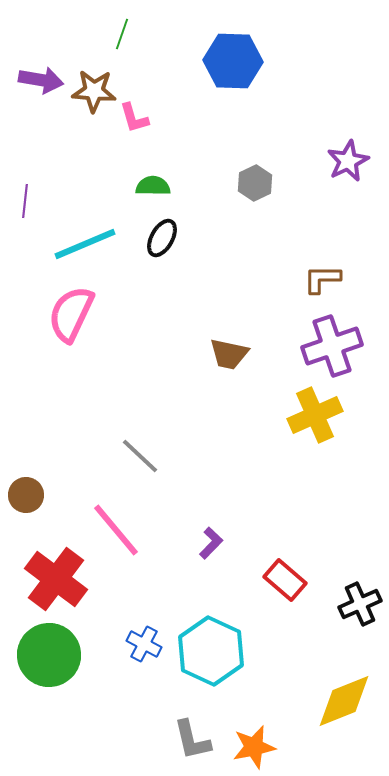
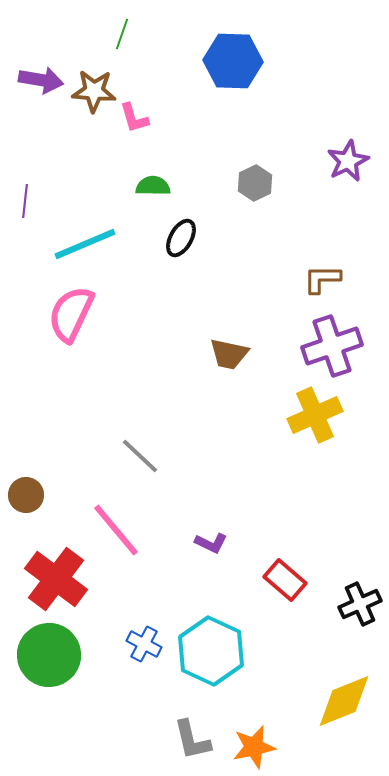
black ellipse: moved 19 px right
purple L-shape: rotated 72 degrees clockwise
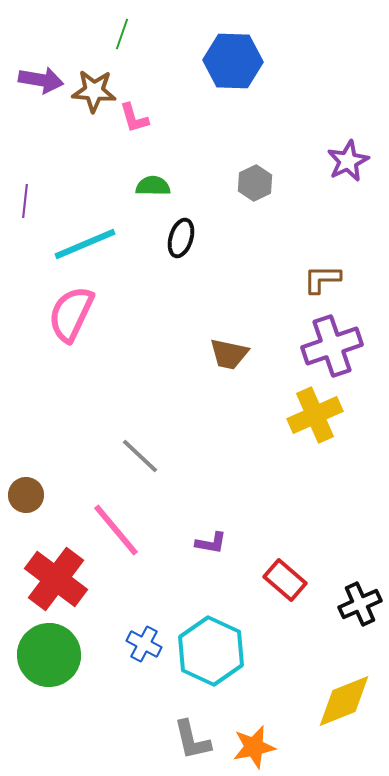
black ellipse: rotated 12 degrees counterclockwise
purple L-shape: rotated 16 degrees counterclockwise
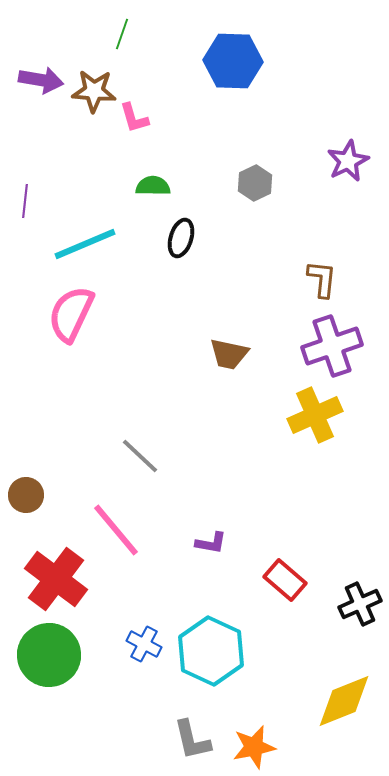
brown L-shape: rotated 96 degrees clockwise
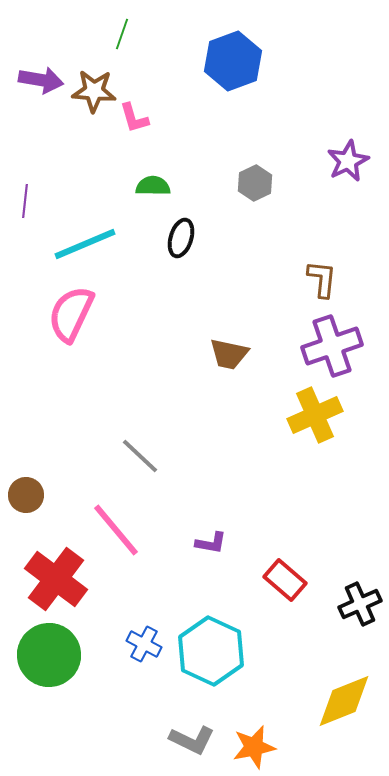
blue hexagon: rotated 22 degrees counterclockwise
gray L-shape: rotated 51 degrees counterclockwise
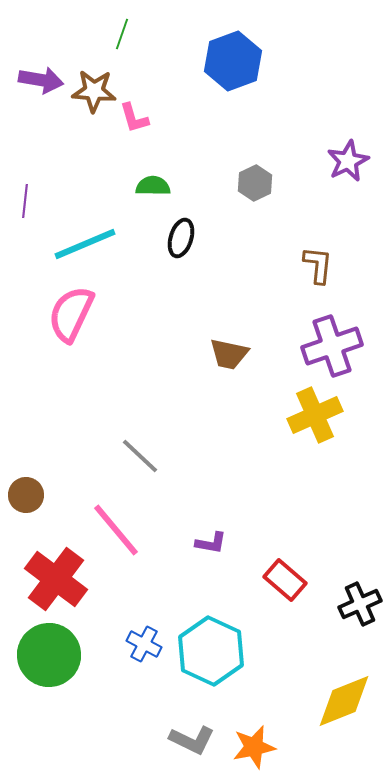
brown L-shape: moved 4 px left, 14 px up
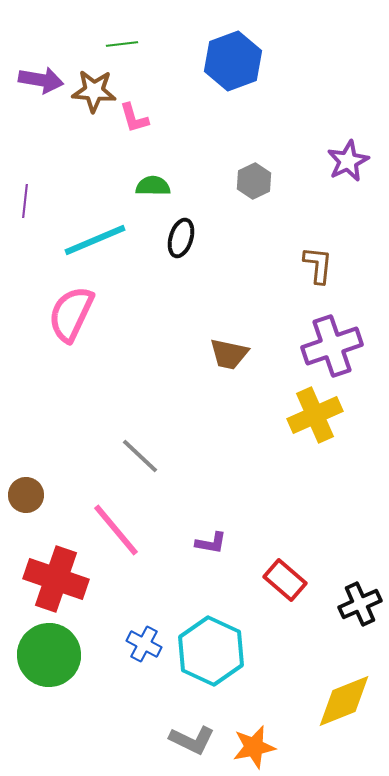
green line: moved 10 px down; rotated 64 degrees clockwise
gray hexagon: moved 1 px left, 2 px up
cyan line: moved 10 px right, 4 px up
red cross: rotated 18 degrees counterclockwise
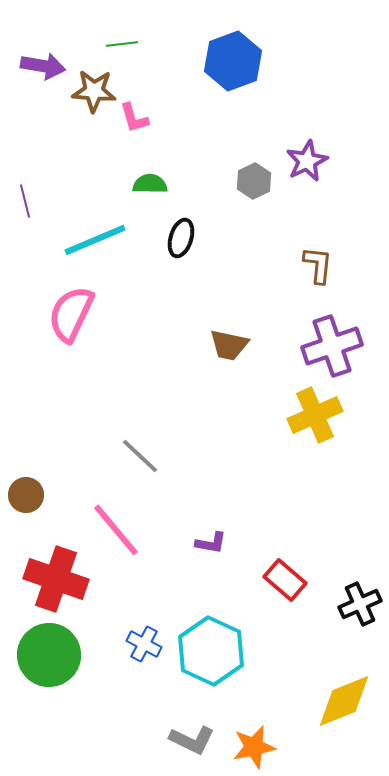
purple arrow: moved 2 px right, 14 px up
purple star: moved 41 px left
green semicircle: moved 3 px left, 2 px up
purple line: rotated 20 degrees counterclockwise
brown trapezoid: moved 9 px up
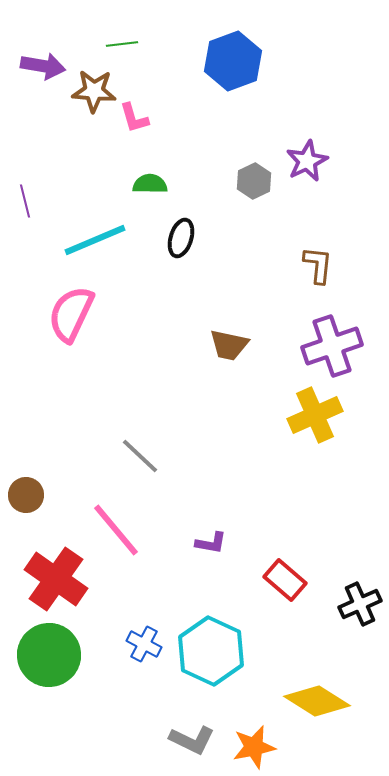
red cross: rotated 16 degrees clockwise
yellow diamond: moved 27 px left; rotated 54 degrees clockwise
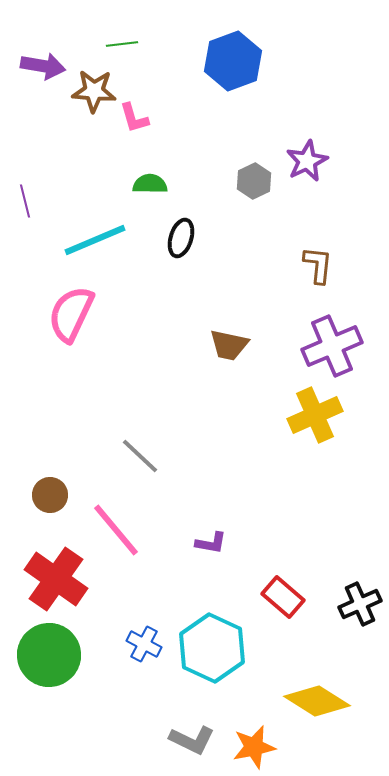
purple cross: rotated 4 degrees counterclockwise
brown circle: moved 24 px right
red rectangle: moved 2 px left, 17 px down
cyan hexagon: moved 1 px right, 3 px up
